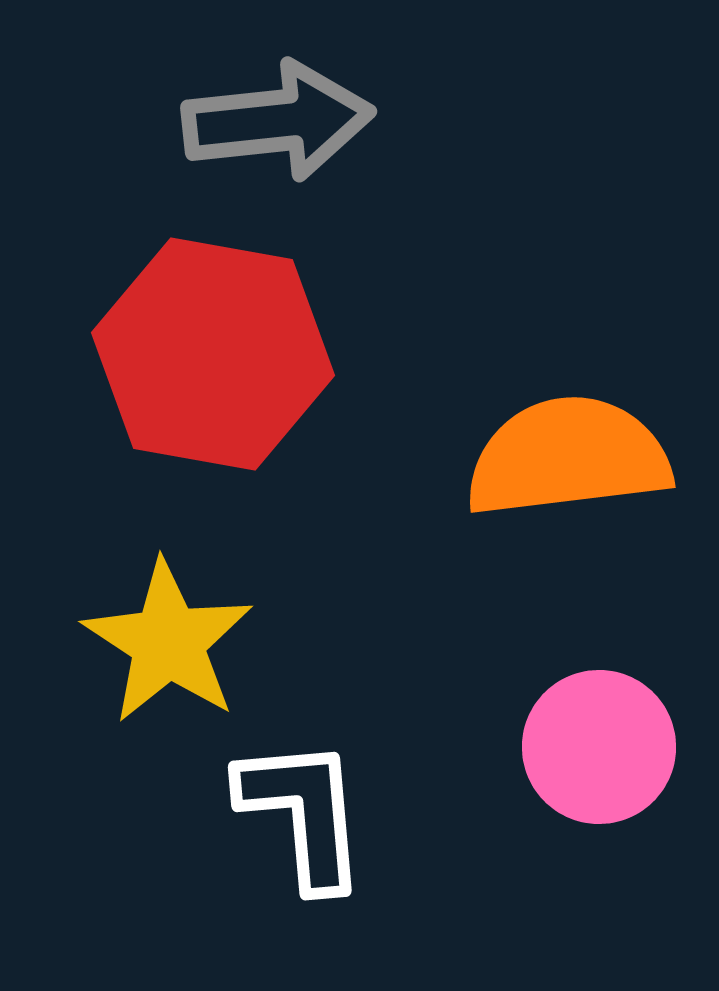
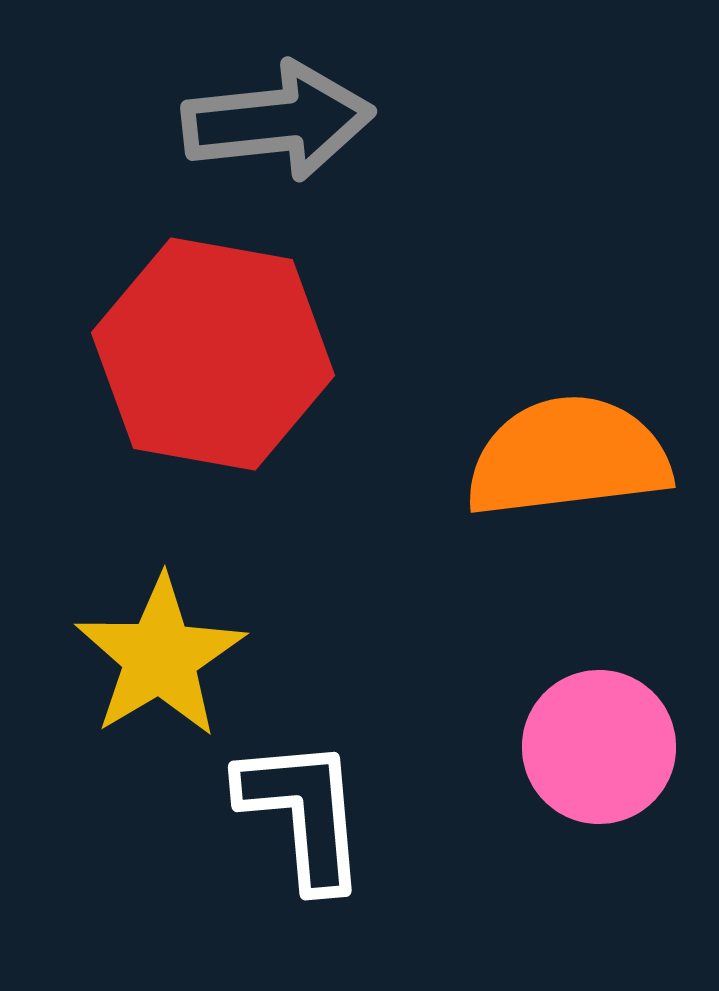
yellow star: moved 8 px left, 15 px down; rotated 8 degrees clockwise
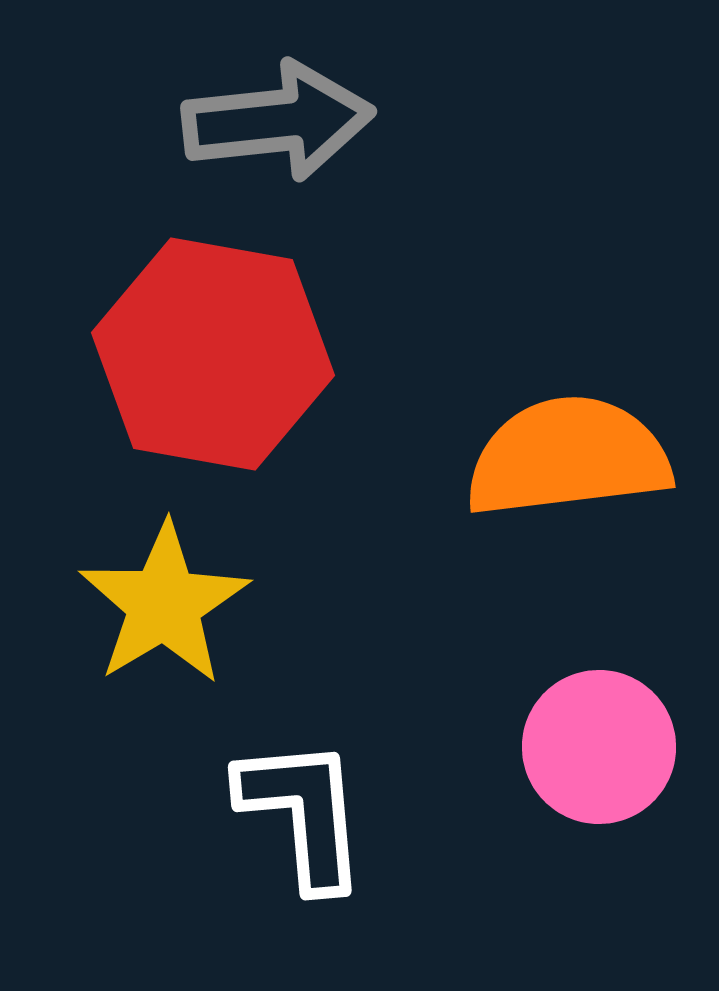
yellow star: moved 4 px right, 53 px up
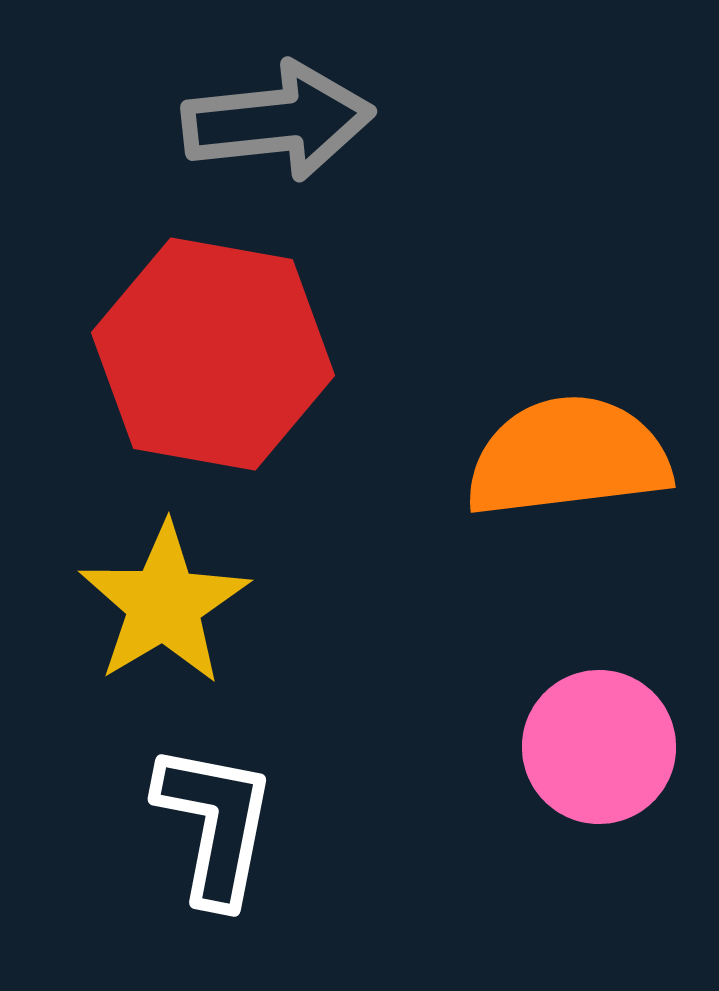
white L-shape: moved 88 px left, 11 px down; rotated 16 degrees clockwise
